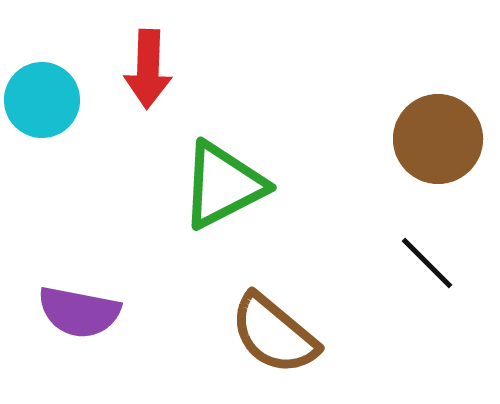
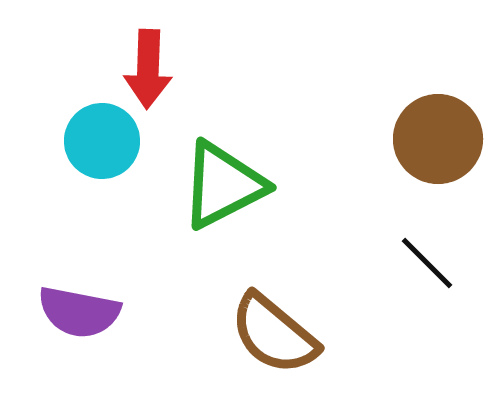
cyan circle: moved 60 px right, 41 px down
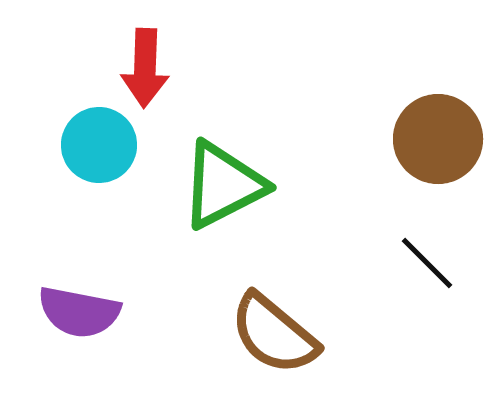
red arrow: moved 3 px left, 1 px up
cyan circle: moved 3 px left, 4 px down
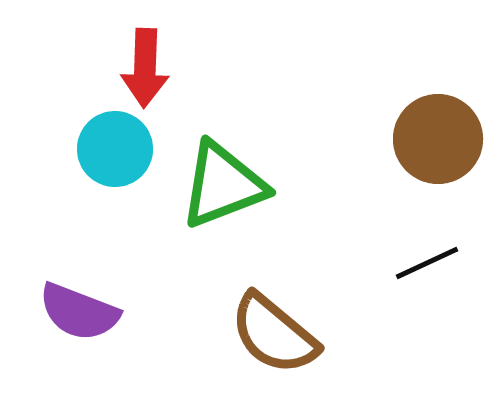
cyan circle: moved 16 px right, 4 px down
green triangle: rotated 6 degrees clockwise
black line: rotated 70 degrees counterclockwise
purple semicircle: rotated 10 degrees clockwise
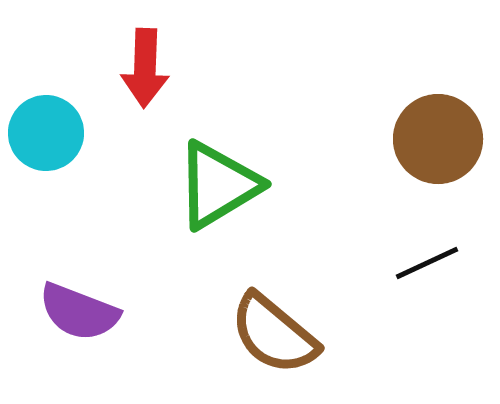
cyan circle: moved 69 px left, 16 px up
green triangle: moved 5 px left; rotated 10 degrees counterclockwise
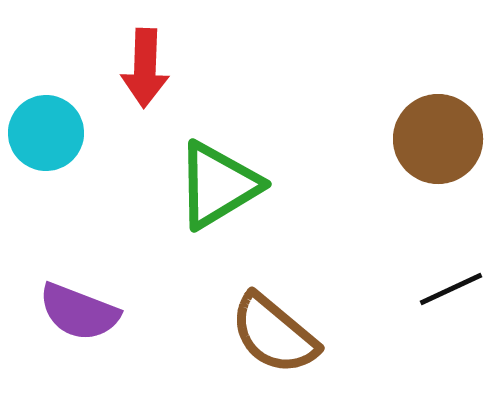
black line: moved 24 px right, 26 px down
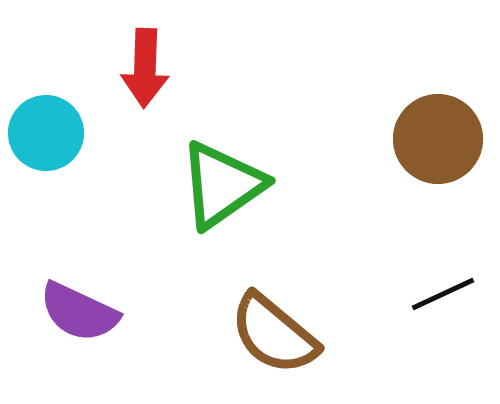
green triangle: moved 4 px right; rotated 4 degrees counterclockwise
black line: moved 8 px left, 5 px down
purple semicircle: rotated 4 degrees clockwise
